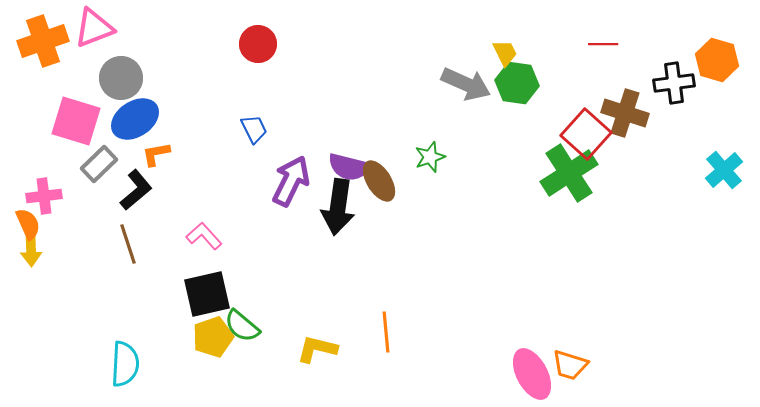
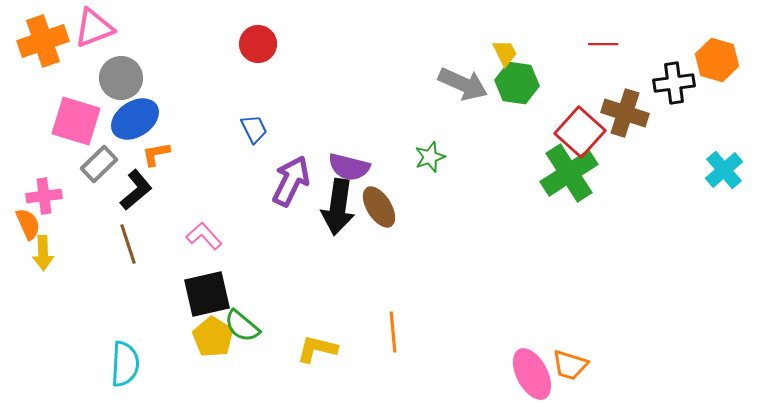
gray arrow: moved 3 px left
red square: moved 6 px left, 2 px up
brown ellipse: moved 26 px down
yellow arrow: moved 12 px right, 4 px down
orange line: moved 7 px right
yellow pentagon: rotated 21 degrees counterclockwise
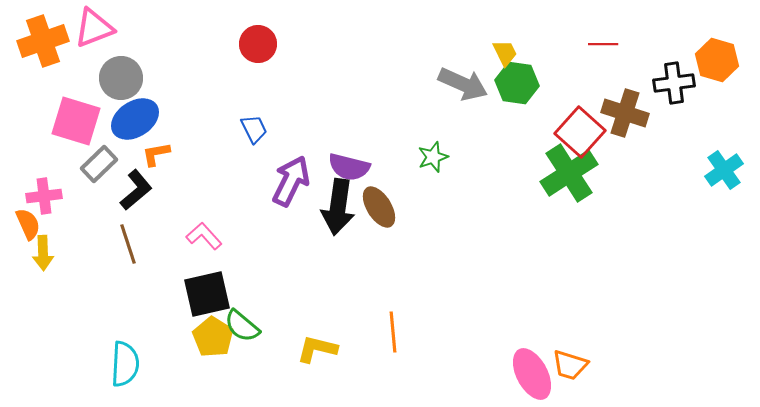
green star: moved 3 px right
cyan cross: rotated 6 degrees clockwise
